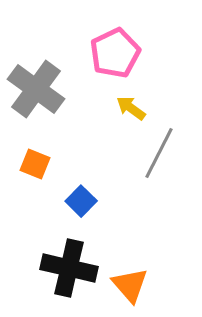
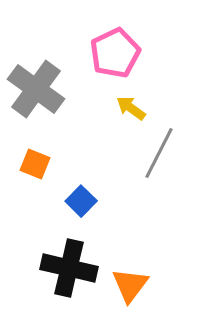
orange triangle: rotated 18 degrees clockwise
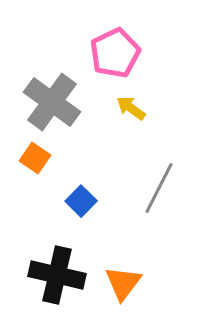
gray cross: moved 16 px right, 13 px down
gray line: moved 35 px down
orange square: moved 6 px up; rotated 12 degrees clockwise
black cross: moved 12 px left, 7 px down
orange triangle: moved 7 px left, 2 px up
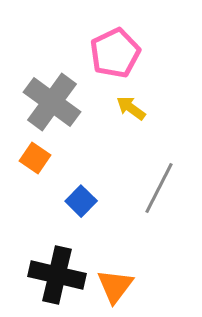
orange triangle: moved 8 px left, 3 px down
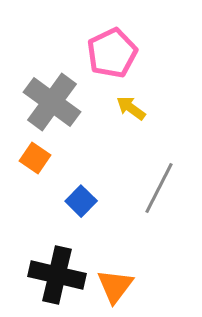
pink pentagon: moved 3 px left
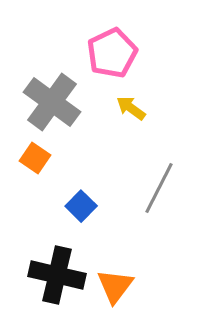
blue square: moved 5 px down
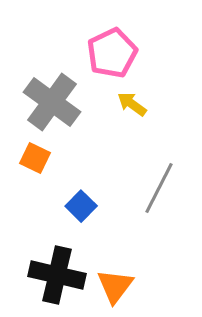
yellow arrow: moved 1 px right, 4 px up
orange square: rotated 8 degrees counterclockwise
